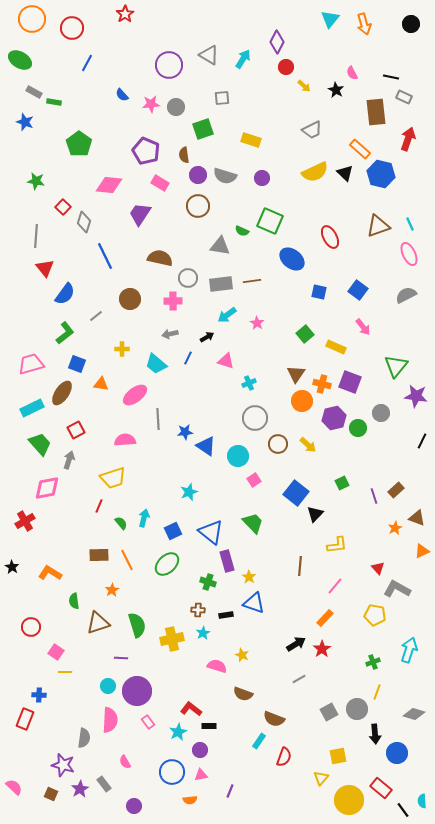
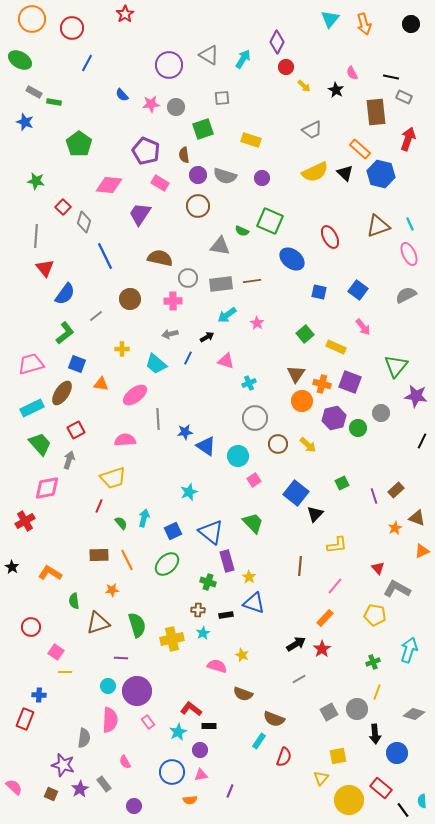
orange star at (112, 590): rotated 24 degrees clockwise
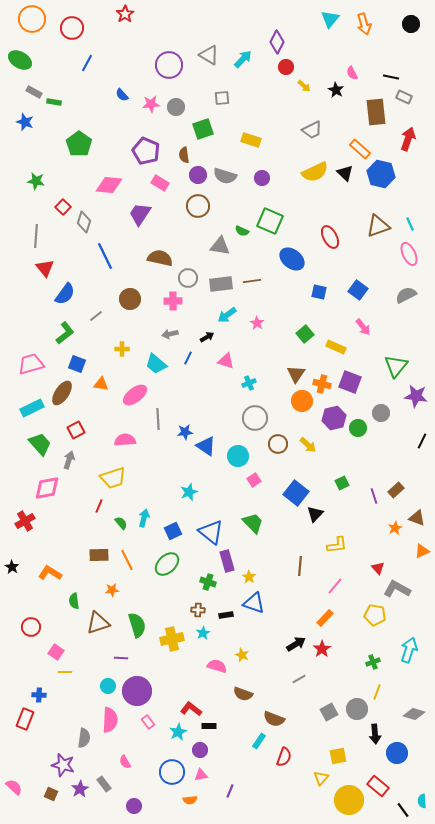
cyan arrow at (243, 59): rotated 12 degrees clockwise
red rectangle at (381, 788): moved 3 px left, 2 px up
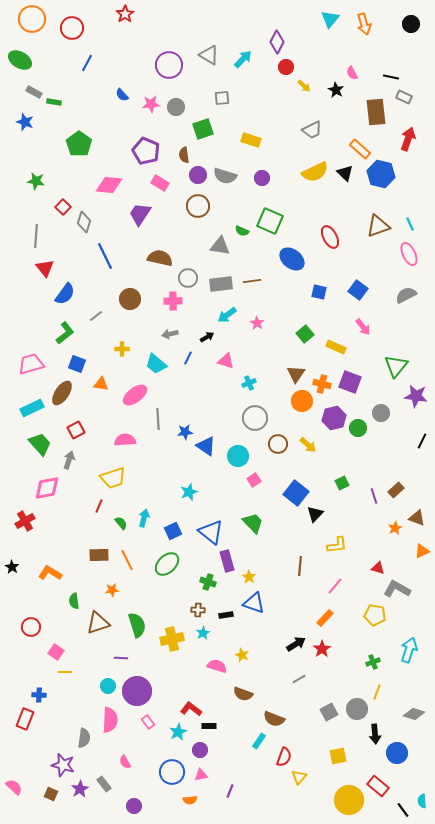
red triangle at (378, 568): rotated 32 degrees counterclockwise
yellow triangle at (321, 778): moved 22 px left, 1 px up
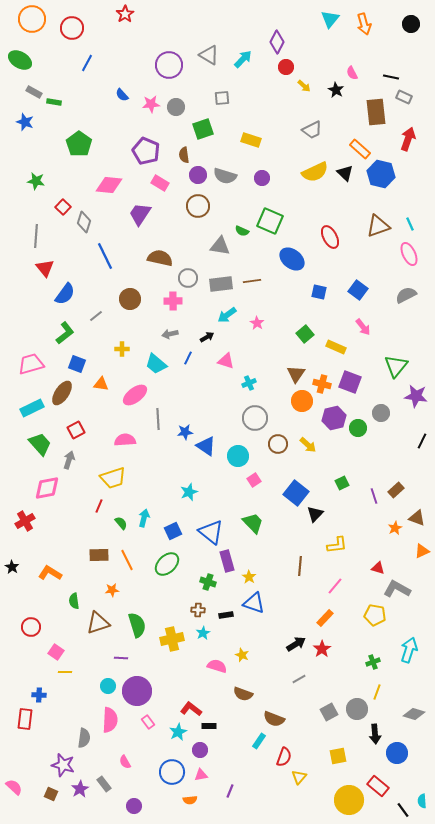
red rectangle at (25, 719): rotated 15 degrees counterclockwise
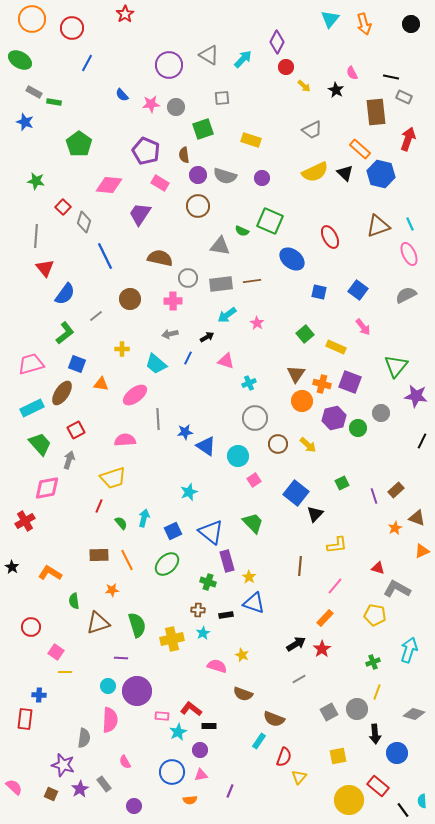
pink rectangle at (148, 722): moved 14 px right, 6 px up; rotated 48 degrees counterclockwise
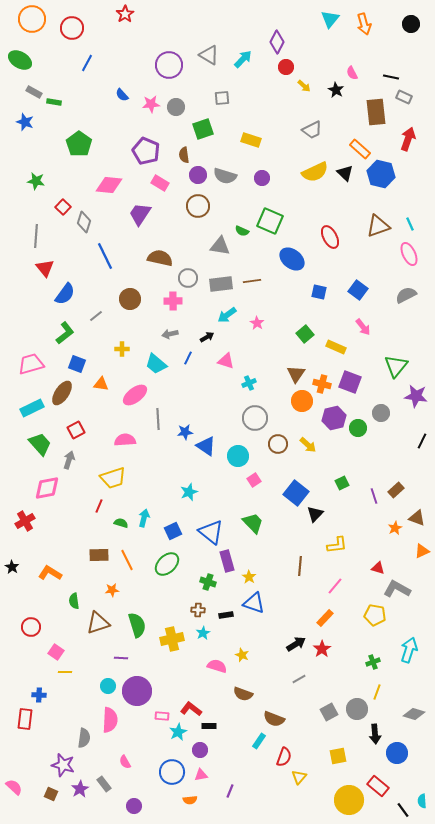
green semicircle at (121, 523): rotated 32 degrees counterclockwise
